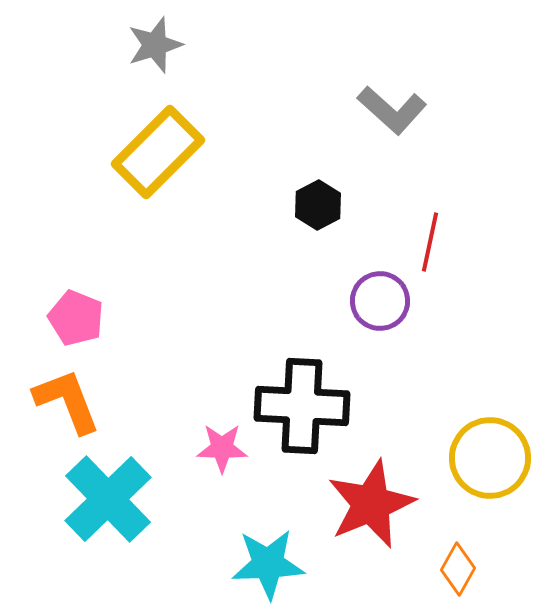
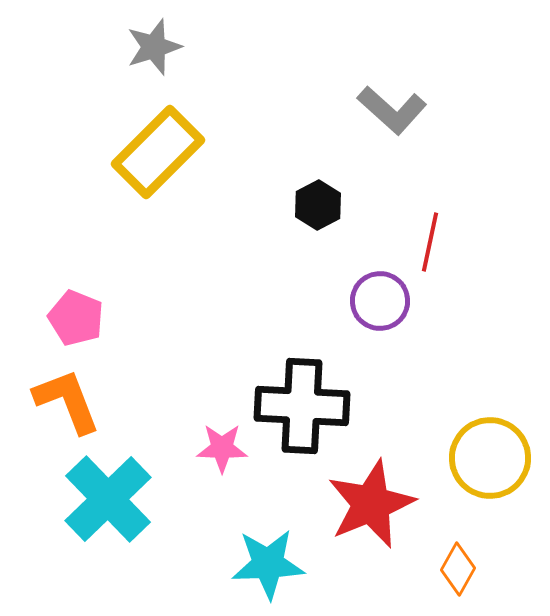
gray star: moved 1 px left, 2 px down
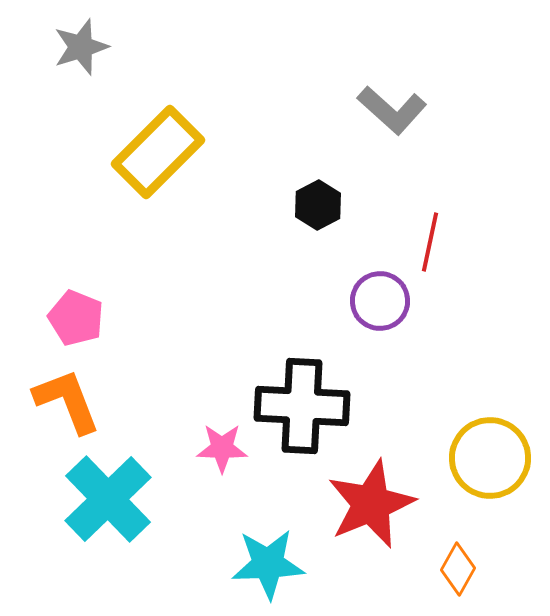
gray star: moved 73 px left
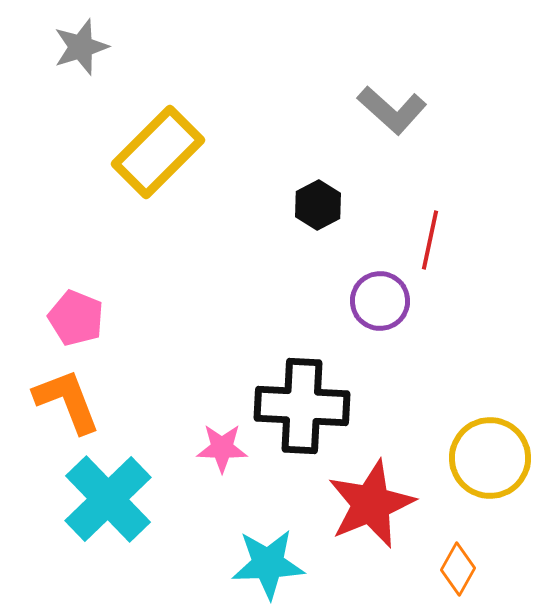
red line: moved 2 px up
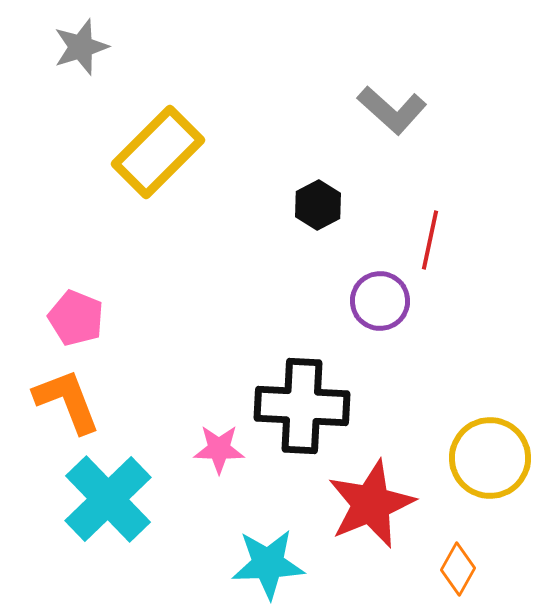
pink star: moved 3 px left, 1 px down
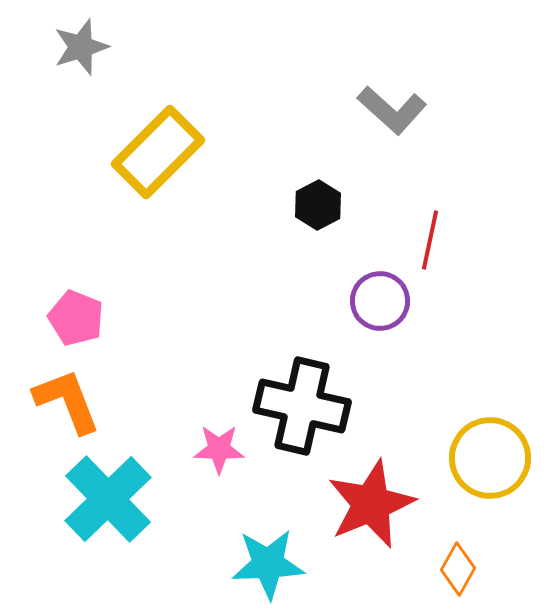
black cross: rotated 10 degrees clockwise
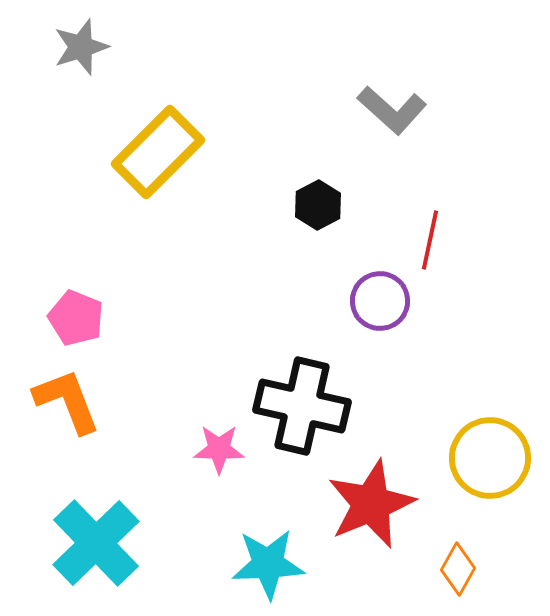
cyan cross: moved 12 px left, 44 px down
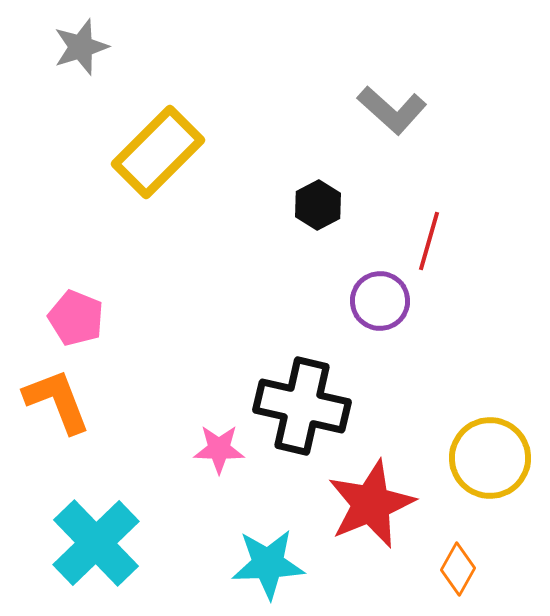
red line: moved 1 px left, 1 px down; rotated 4 degrees clockwise
orange L-shape: moved 10 px left
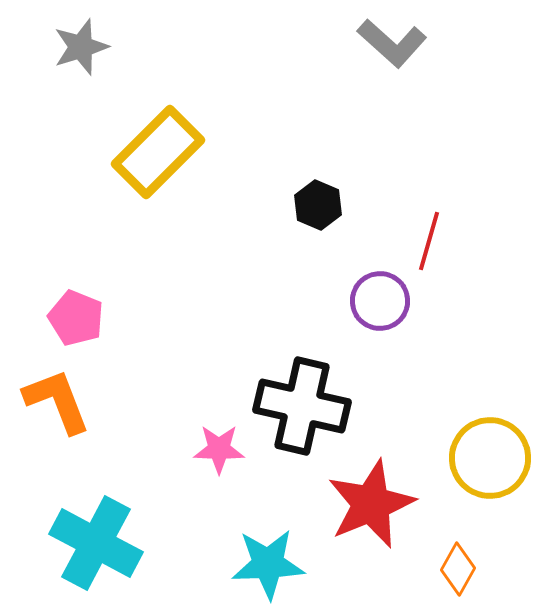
gray L-shape: moved 67 px up
black hexagon: rotated 9 degrees counterclockwise
cyan cross: rotated 18 degrees counterclockwise
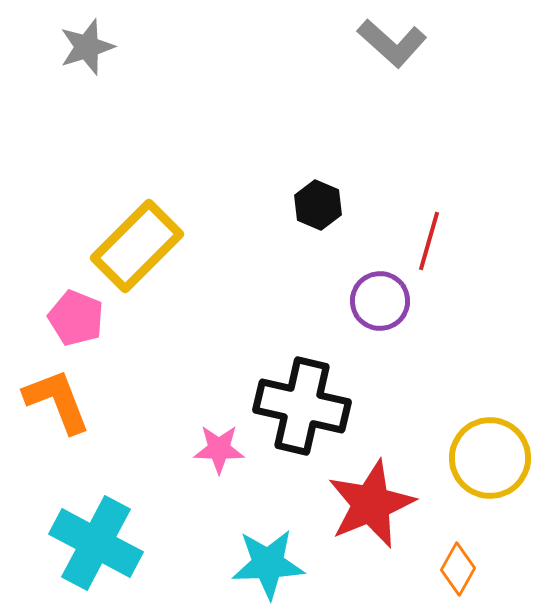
gray star: moved 6 px right
yellow rectangle: moved 21 px left, 94 px down
